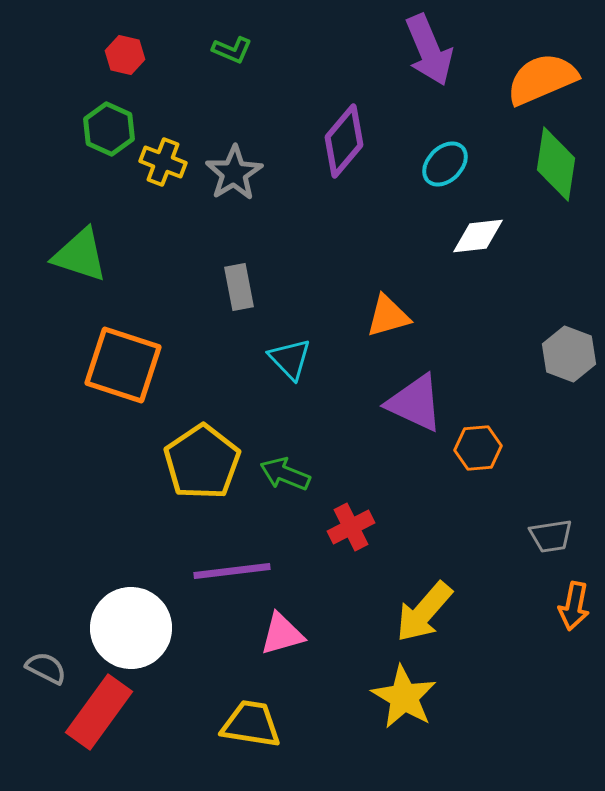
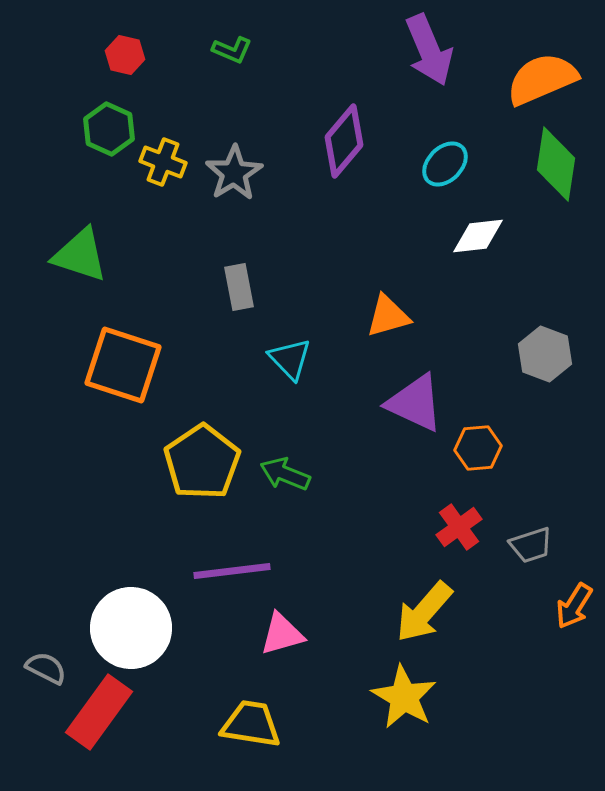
gray hexagon: moved 24 px left
red cross: moved 108 px right; rotated 9 degrees counterclockwise
gray trapezoid: moved 20 px left, 9 px down; rotated 9 degrees counterclockwise
orange arrow: rotated 21 degrees clockwise
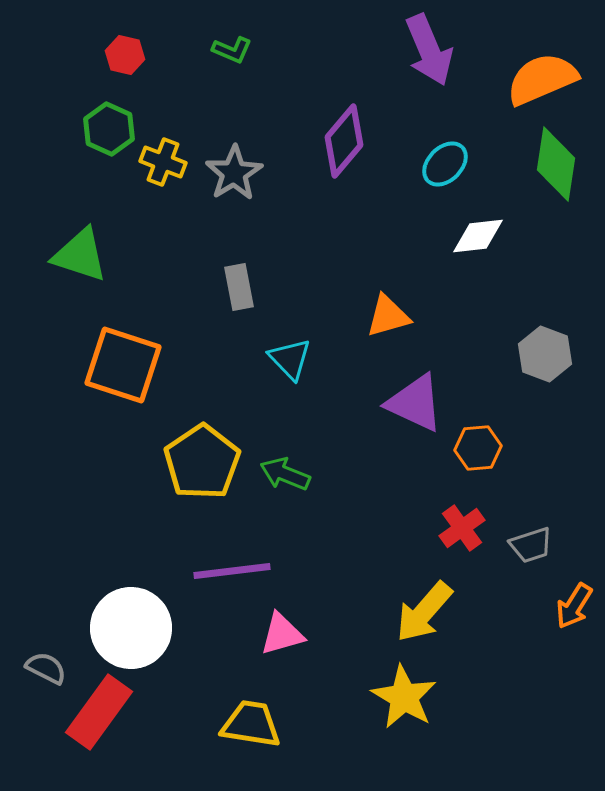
red cross: moved 3 px right, 1 px down
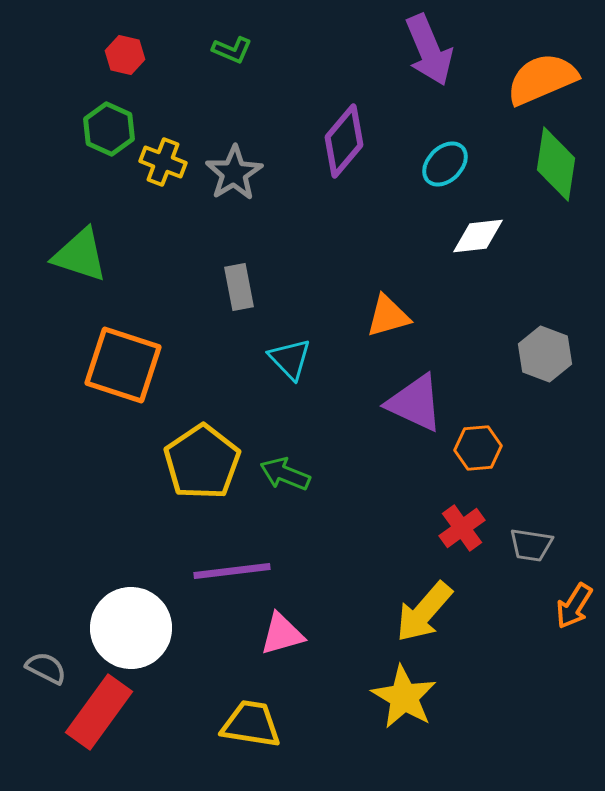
gray trapezoid: rotated 27 degrees clockwise
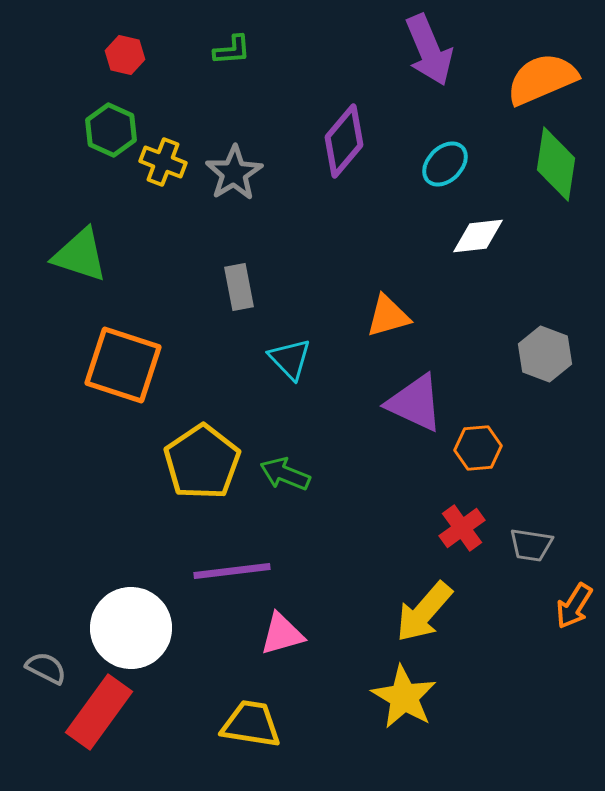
green L-shape: rotated 27 degrees counterclockwise
green hexagon: moved 2 px right, 1 px down
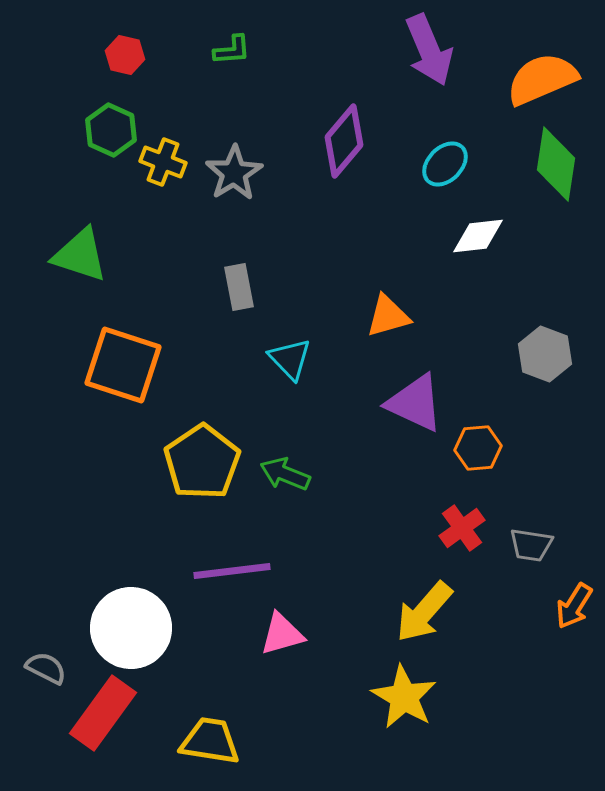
red rectangle: moved 4 px right, 1 px down
yellow trapezoid: moved 41 px left, 17 px down
